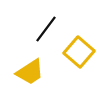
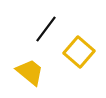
yellow trapezoid: rotated 108 degrees counterclockwise
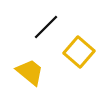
black line: moved 2 px up; rotated 8 degrees clockwise
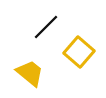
yellow trapezoid: moved 1 px down
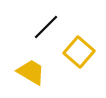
yellow trapezoid: moved 1 px right, 1 px up; rotated 8 degrees counterclockwise
